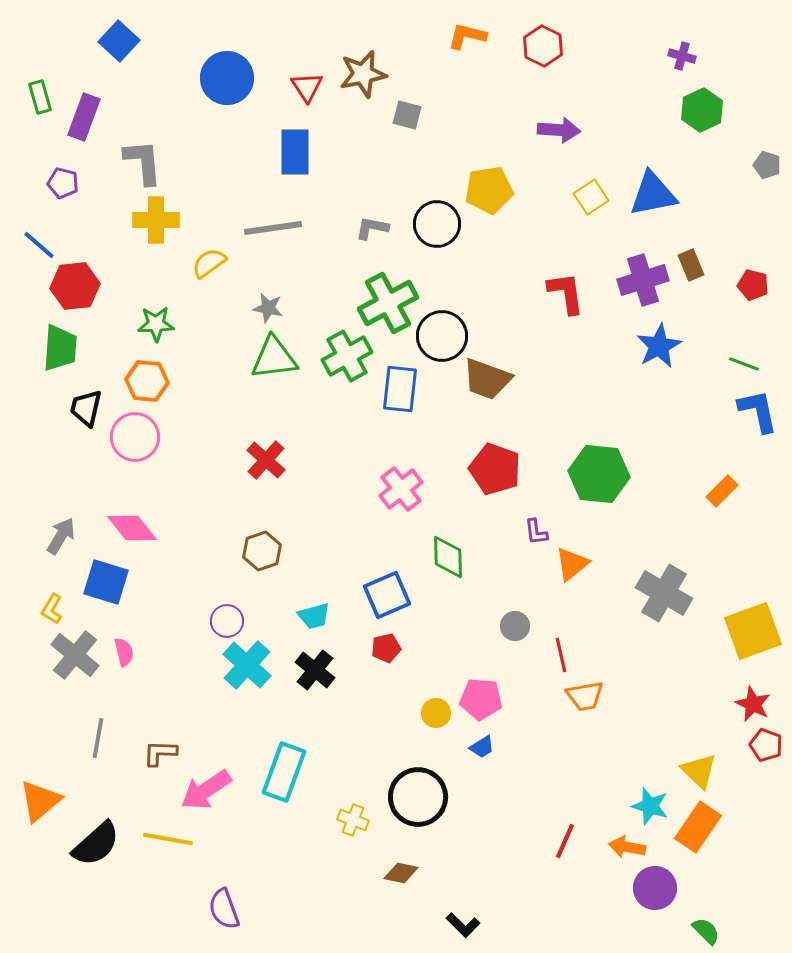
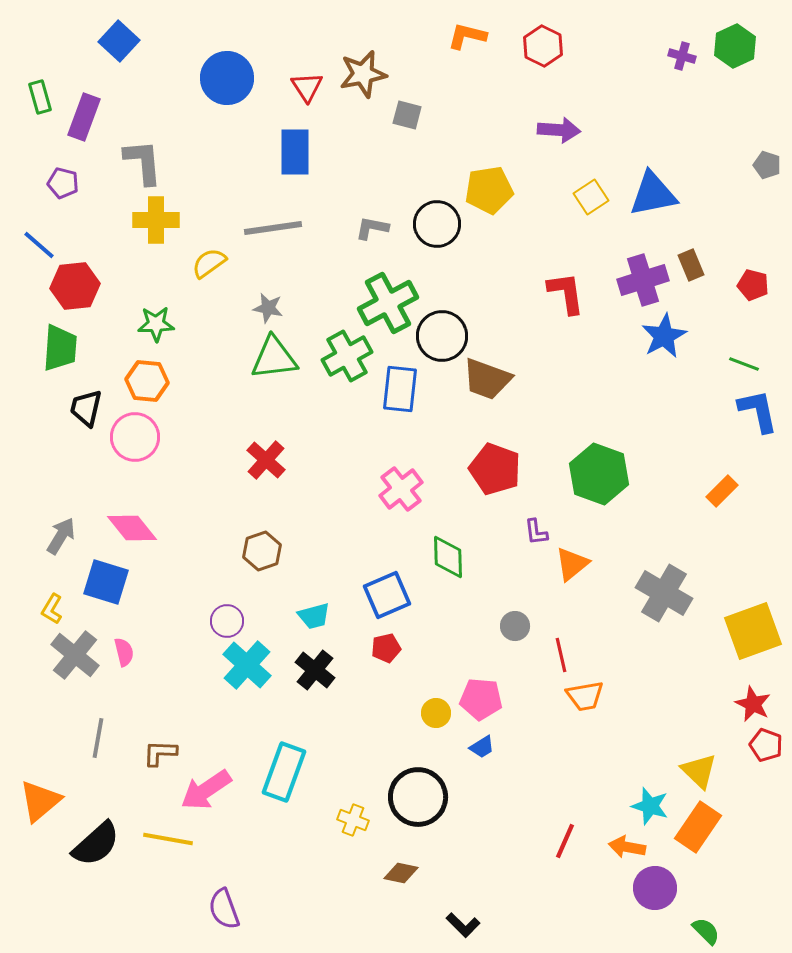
green hexagon at (702, 110): moved 33 px right, 64 px up
blue star at (659, 346): moved 5 px right, 10 px up
green hexagon at (599, 474): rotated 14 degrees clockwise
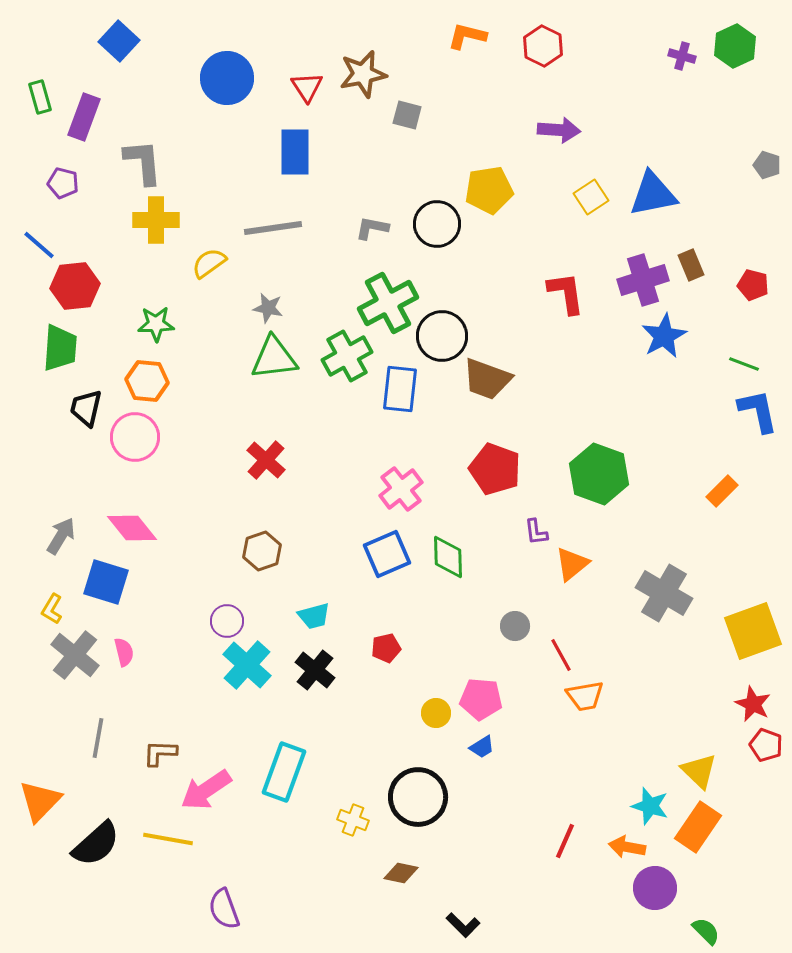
blue square at (387, 595): moved 41 px up
red line at (561, 655): rotated 16 degrees counterclockwise
orange triangle at (40, 801): rotated 6 degrees counterclockwise
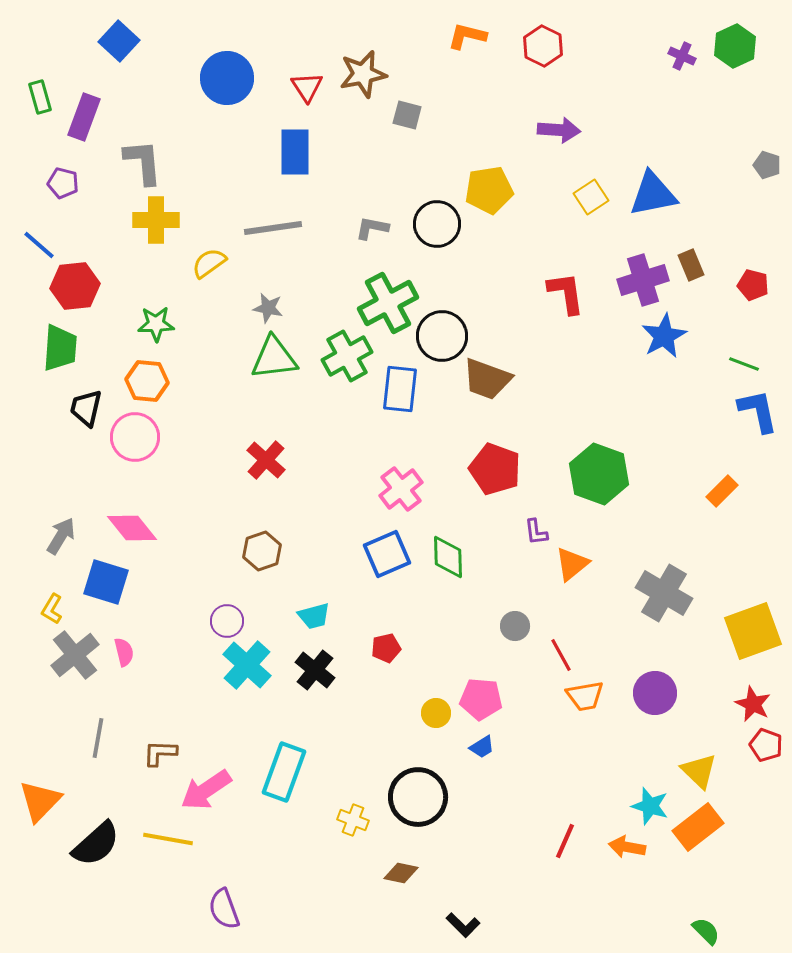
purple cross at (682, 56): rotated 8 degrees clockwise
gray cross at (75, 655): rotated 12 degrees clockwise
orange rectangle at (698, 827): rotated 18 degrees clockwise
purple circle at (655, 888): moved 195 px up
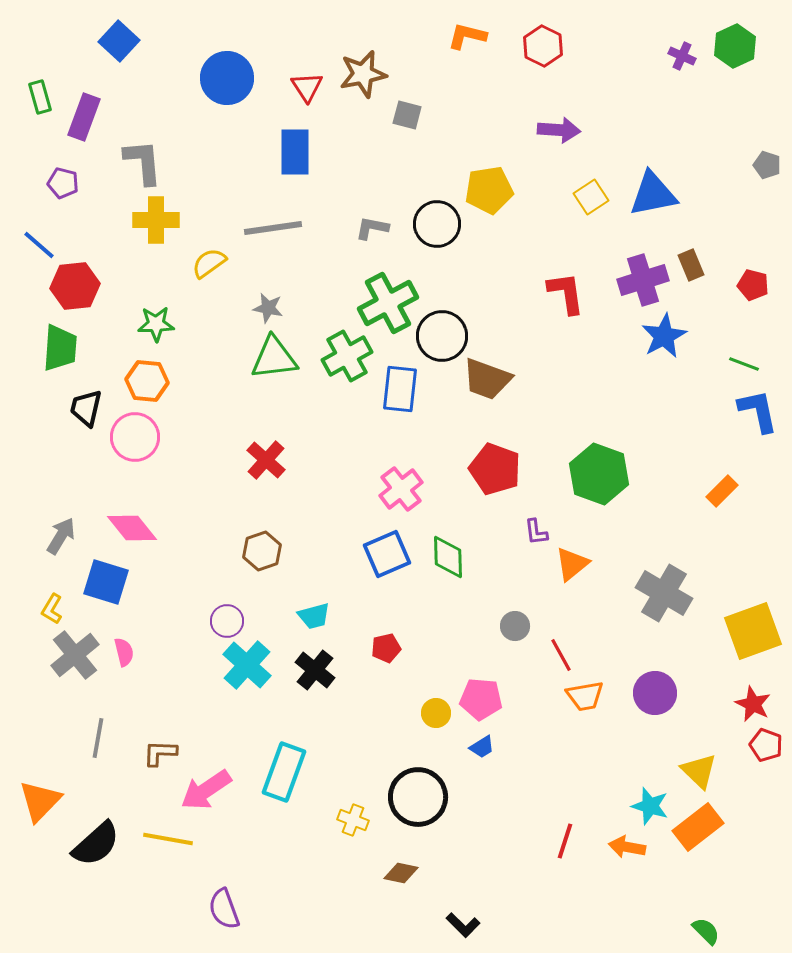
red line at (565, 841): rotated 6 degrees counterclockwise
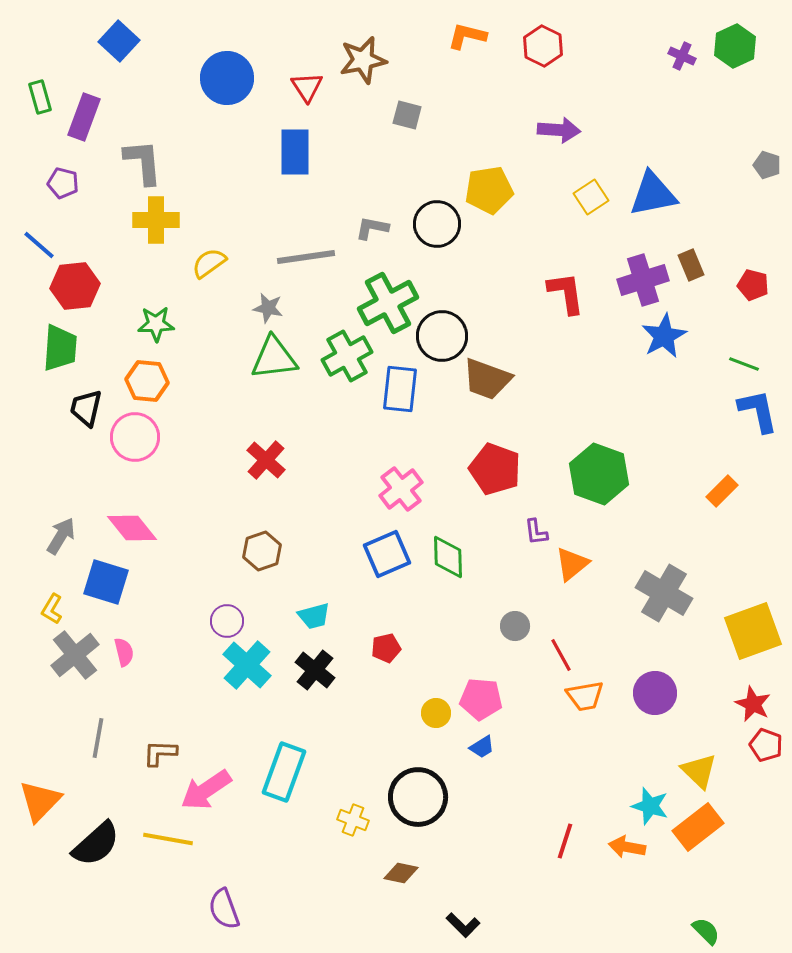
brown star at (363, 74): moved 14 px up
gray line at (273, 228): moved 33 px right, 29 px down
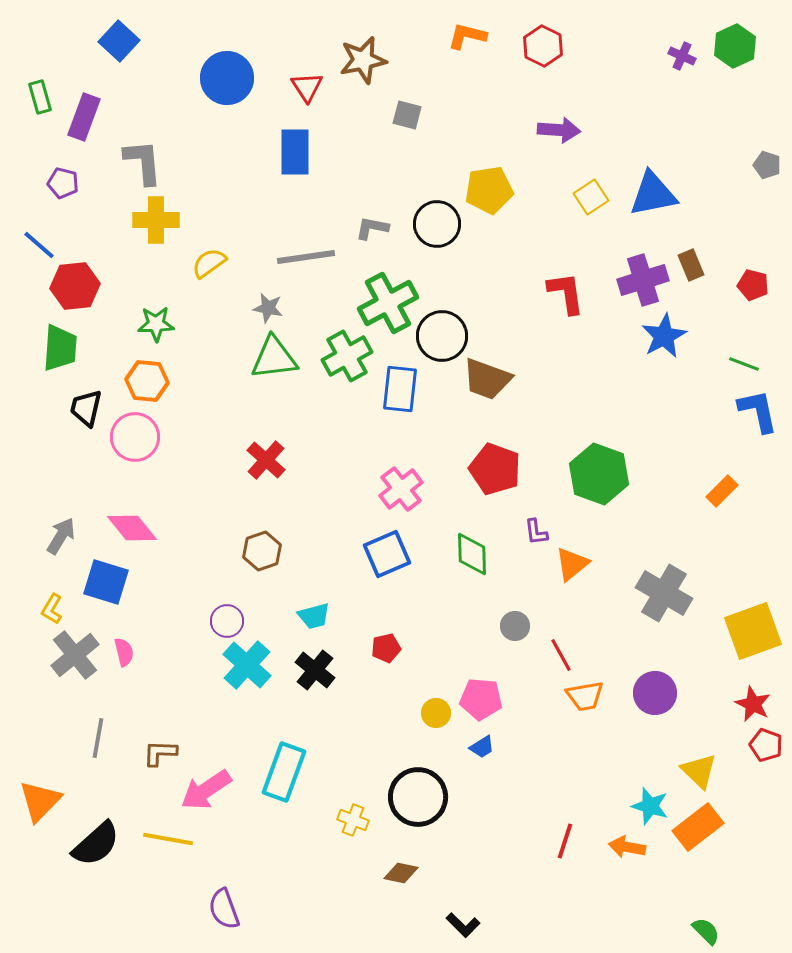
green diamond at (448, 557): moved 24 px right, 3 px up
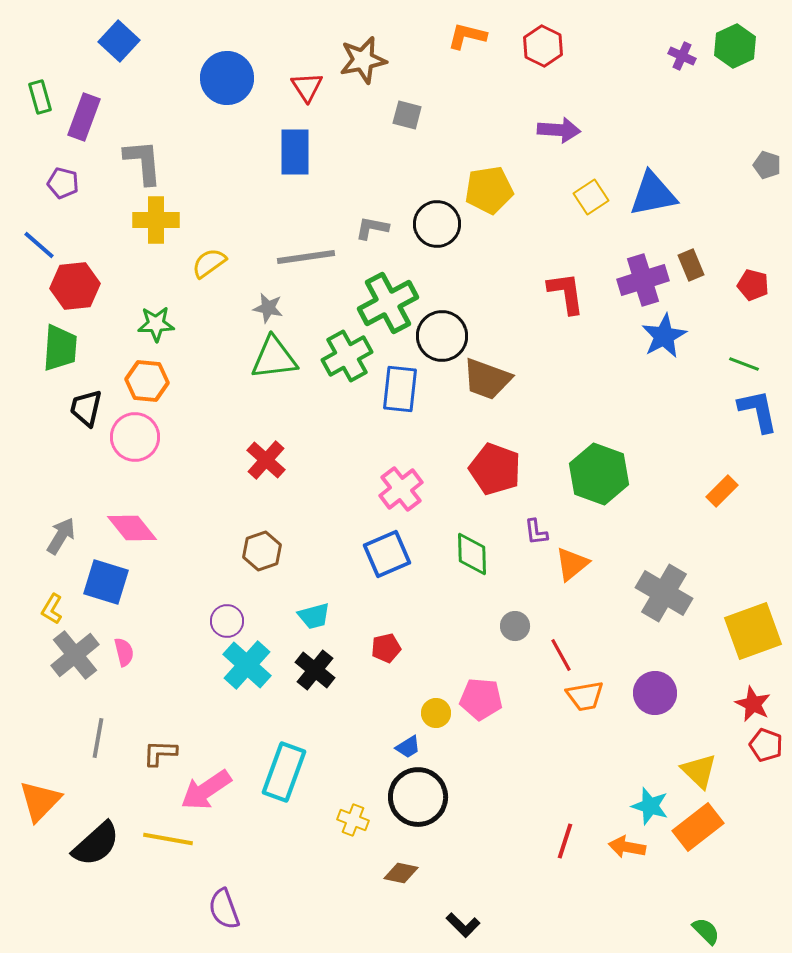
blue trapezoid at (482, 747): moved 74 px left
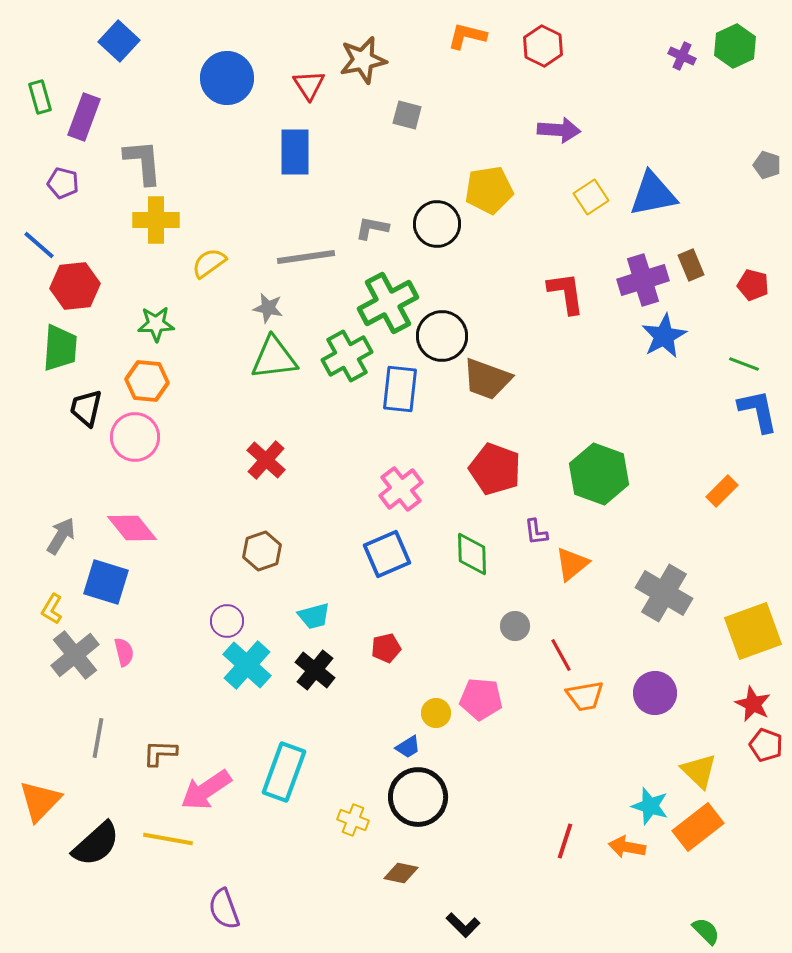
red triangle at (307, 87): moved 2 px right, 2 px up
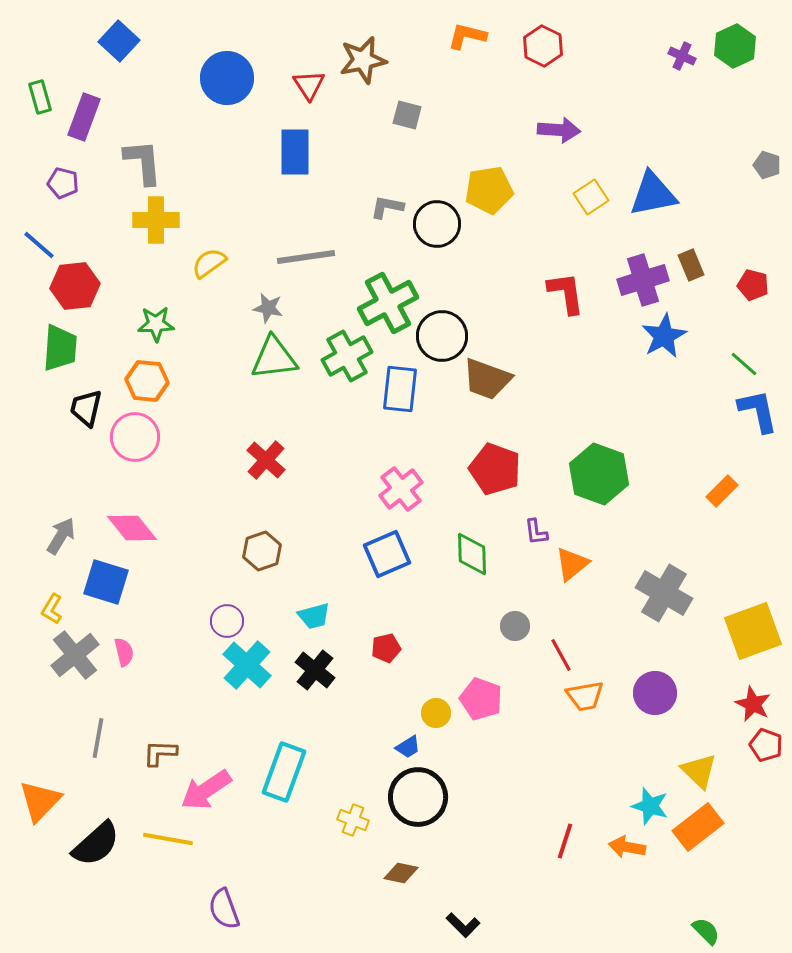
gray L-shape at (372, 228): moved 15 px right, 21 px up
green line at (744, 364): rotated 20 degrees clockwise
pink pentagon at (481, 699): rotated 15 degrees clockwise
